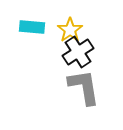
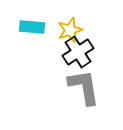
yellow star: rotated 15 degrees clockwise
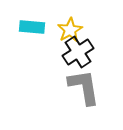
yellow star: rotated 10 degrees counterclockwise
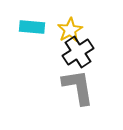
gray L-shape: moved 6 px left
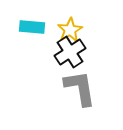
black cross: moved 8 px left
gray L-shape: moved 2 px right, 1 px down
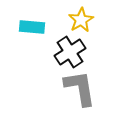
yellow star: moved 11 px right, 10 px up
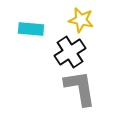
yellow star: rotated 30 degrees counterclockwise
cyan rectangle: moved 1 px left, 2 px down
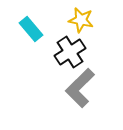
cyan rectangle: rotated 45 degrees clockwise
gray L-shape: rotated 126 degrees counterclockwise
